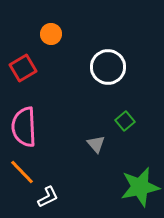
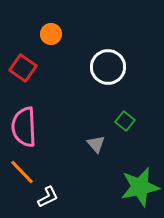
red square: rotated 24 degrees counterclockwise
green square: rotated 12 degrees counterclockwise
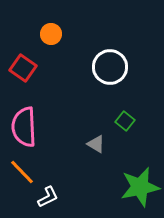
white circle: moved 2 px right
gray triangle: rotated 18 degrees counterclockwise
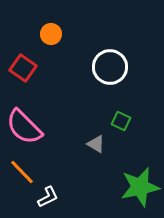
green square: moved 4 px left; rotated 12 degrees counterclockwise
pink semicircle: rotated 42 degrees counterclockwise
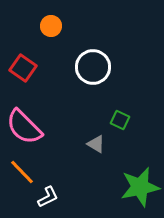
orange circle: moved 8 px up
white circle: moved 17 px left
green square: moved 1 px left, 1 px up
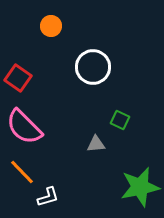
red square: moved 5 px left, 10 px down
gray triangle: rotated 36 degrees counterclockwise
white L-shape: rotated 10 degrees clockwise
